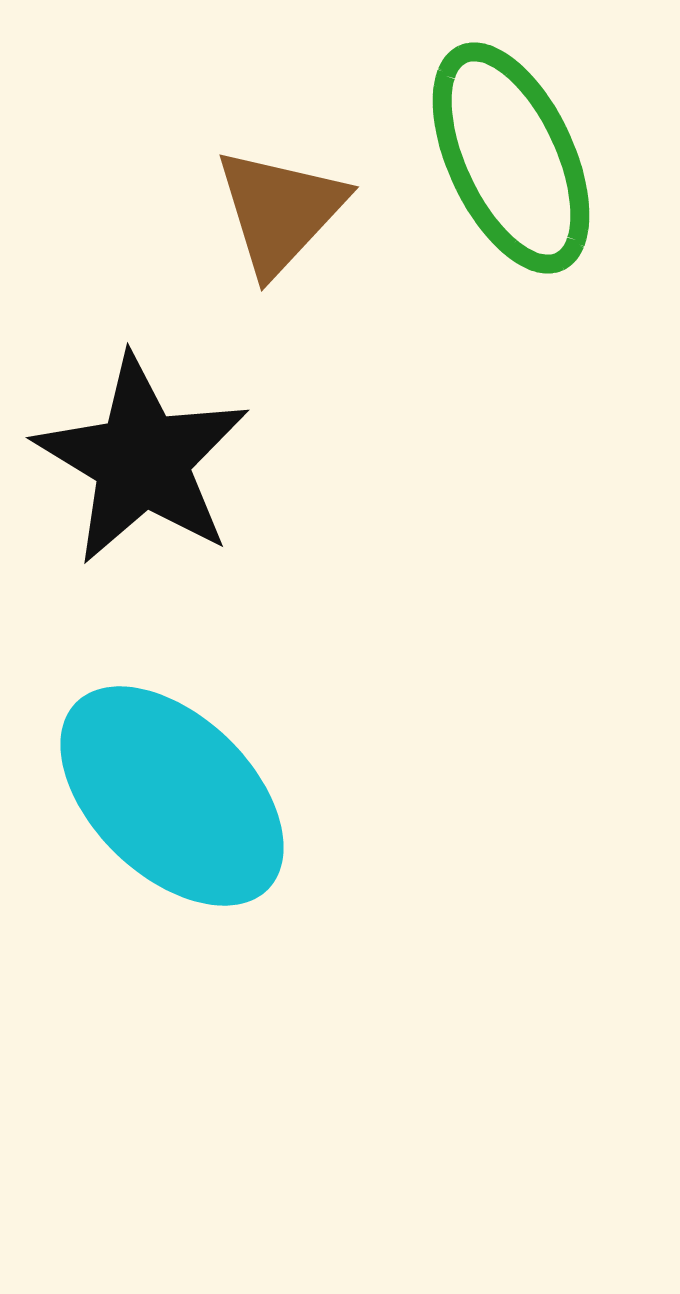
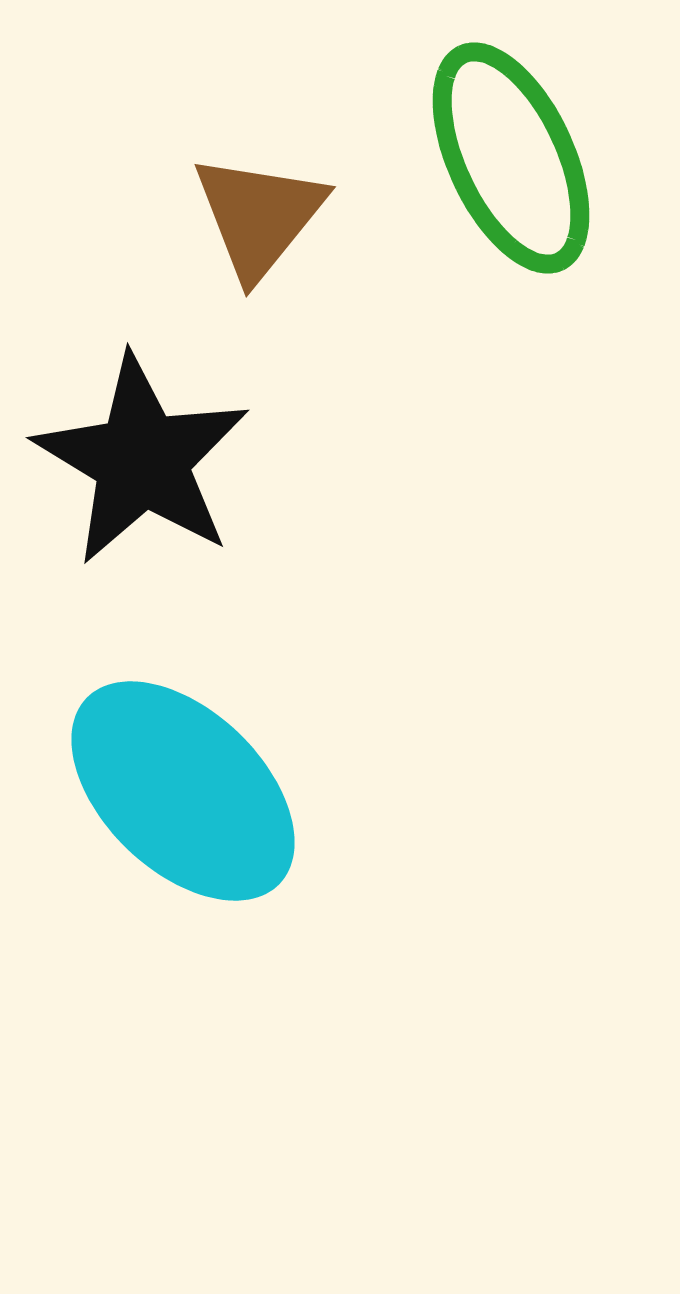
brown triangle: moved 21 px left, 5 px down; rotated 4 degrees counterclockwise
cyan ellipse: moved 11 px right, 5 px up
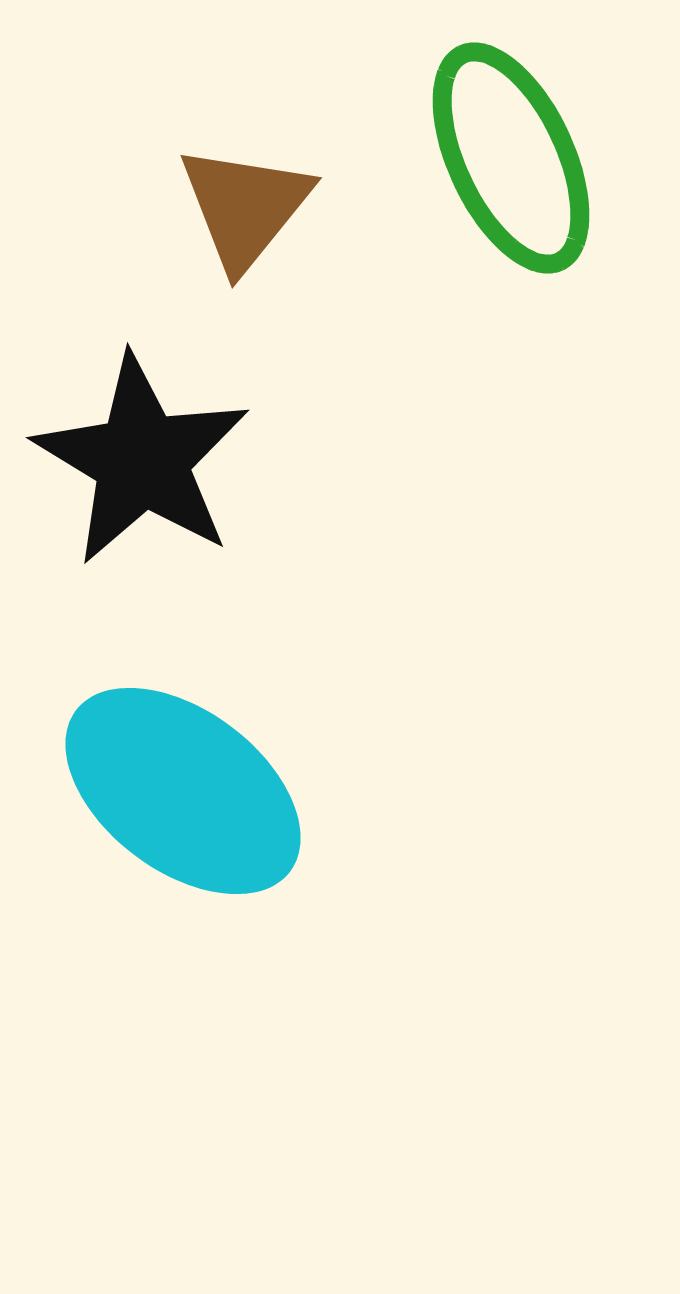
brown triangle: moved 14 px left, 9 px up
cyan ellipse: rotated 7 degrees counterclockwise
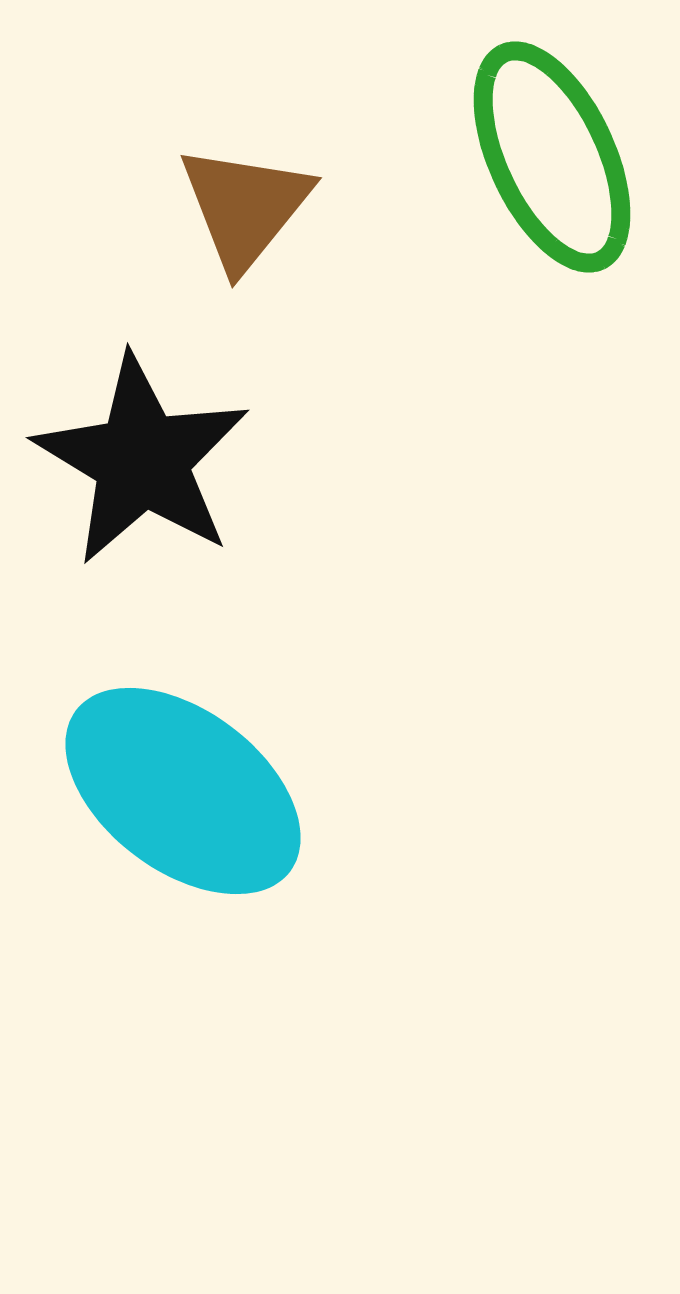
green ellipse: moved 41 px right, 1 px up
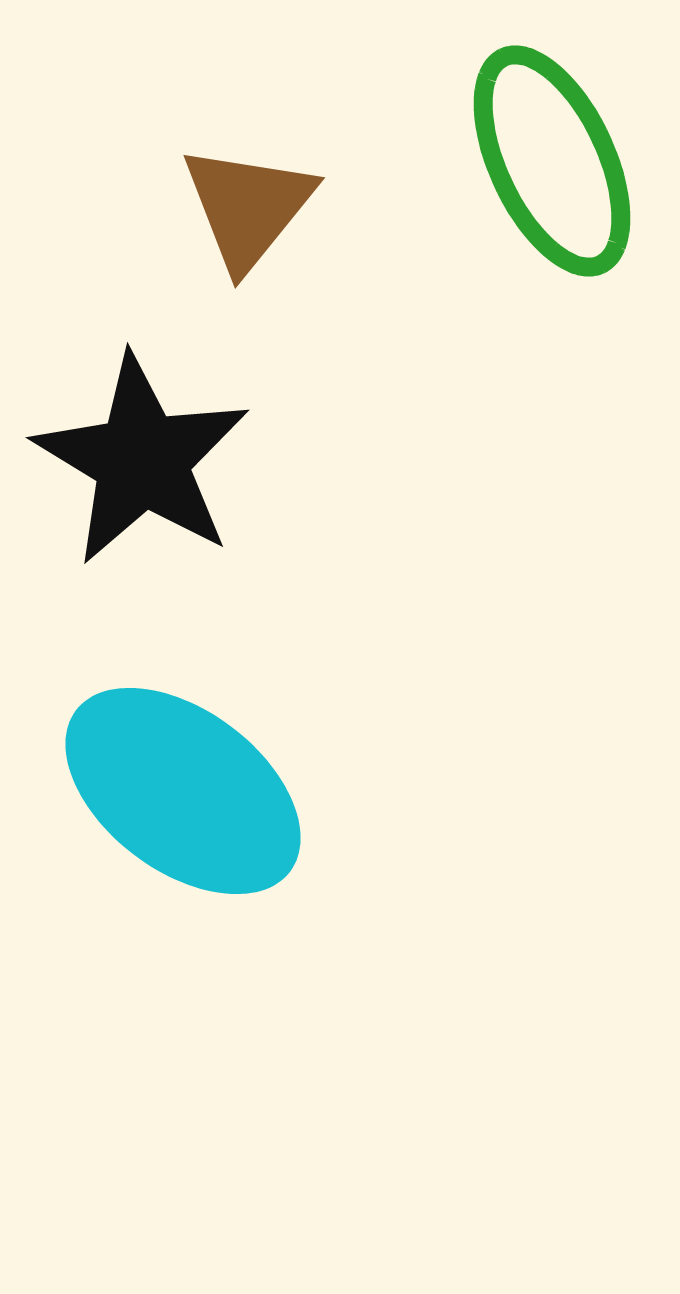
green ellipse: moved 4 px down
brown triangle: moved 3 px right
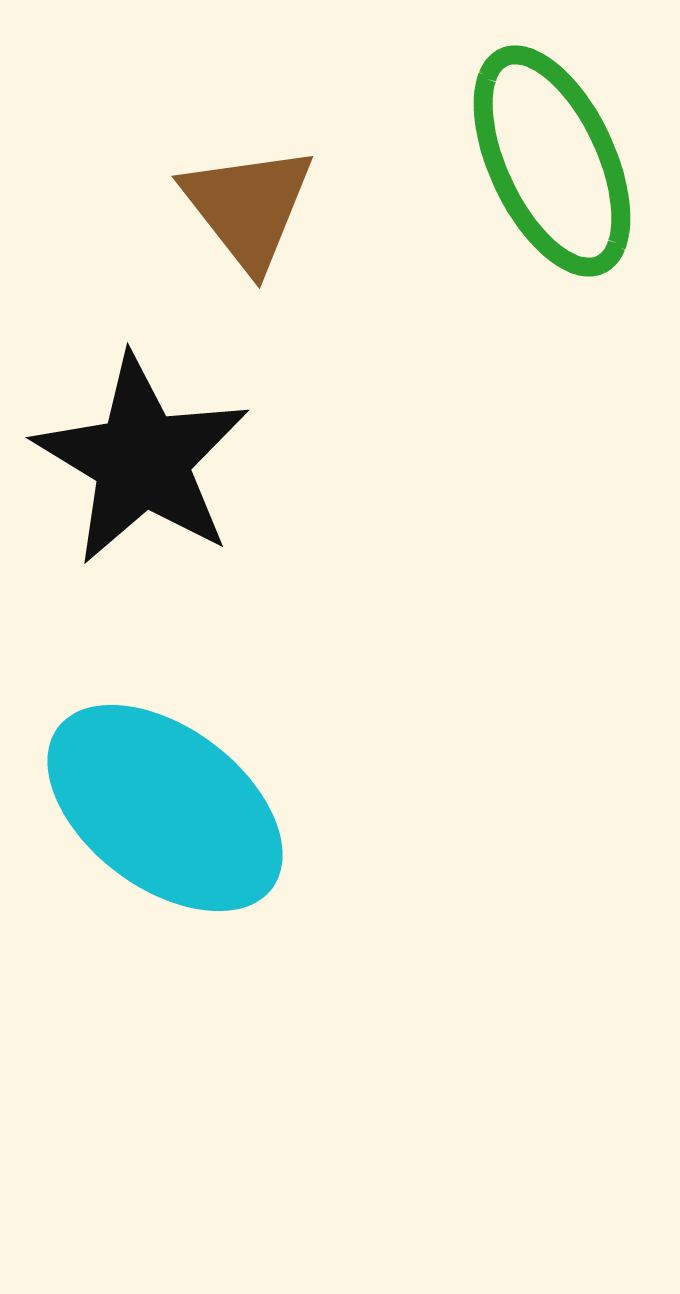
brown triangle: rotated 17 degrees counterclockwise
cyan ellipse: moved 18 px left, 17 px down
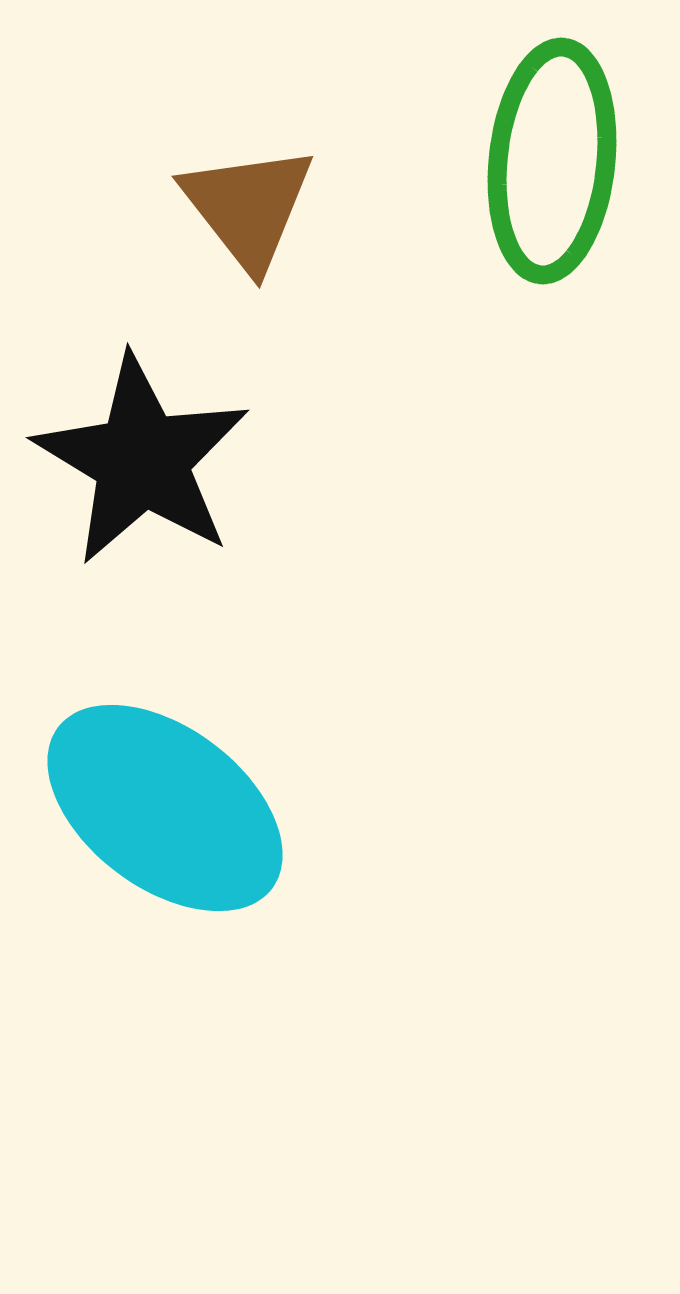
green ellipse: rotated 31 degrees clockwise
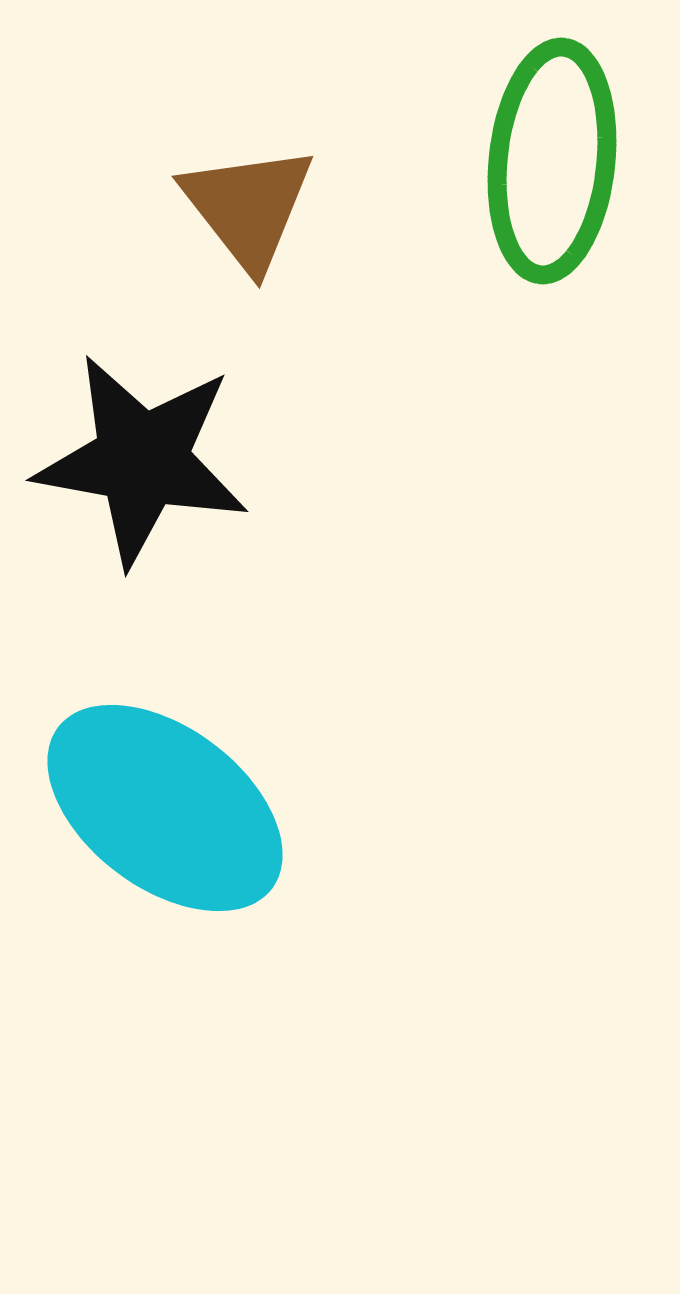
black star: rotated 21 degrees counterclockwise
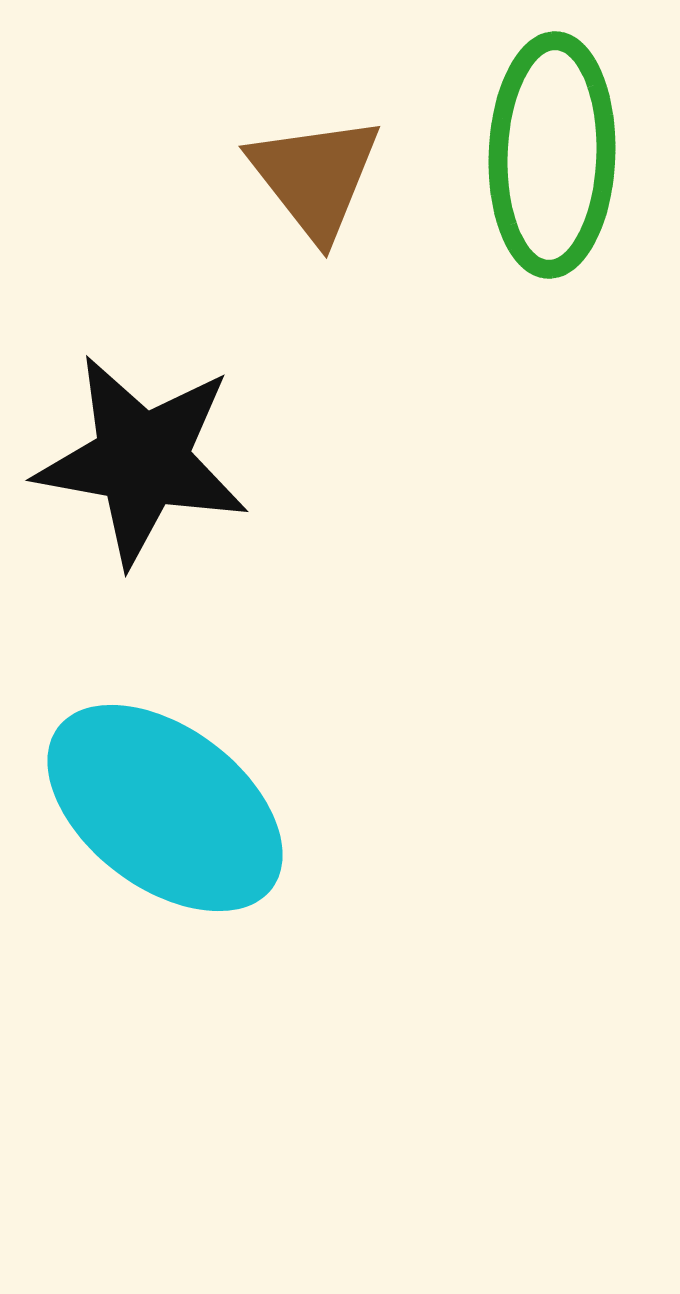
green ellipse: moved 6 px up; rotated 4 degrees counterclockwise
brown triangle: moved 67 px right, 30 px up
